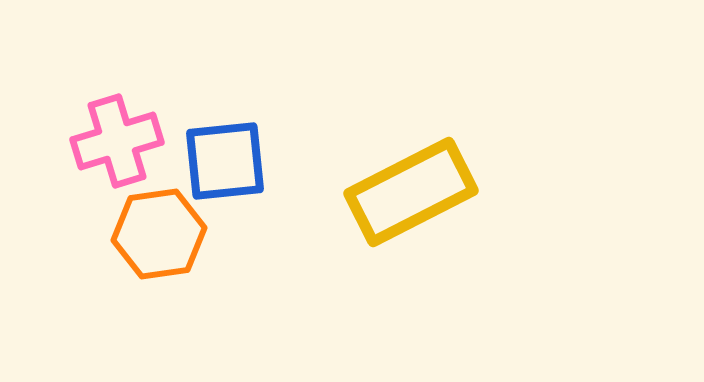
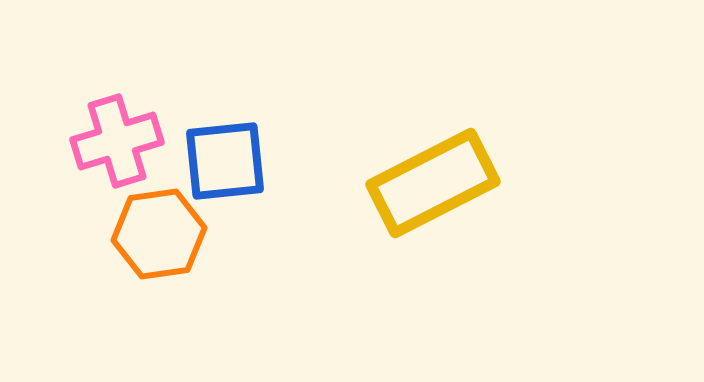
yellow rectangle: moved 22 px right, 9 px up
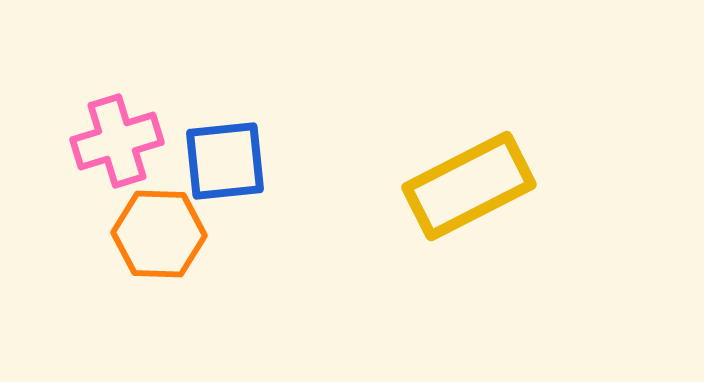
yellow rectangle: moved 36 px right, 3 px down
orange hexagon: rotated 10 degrees clockwise
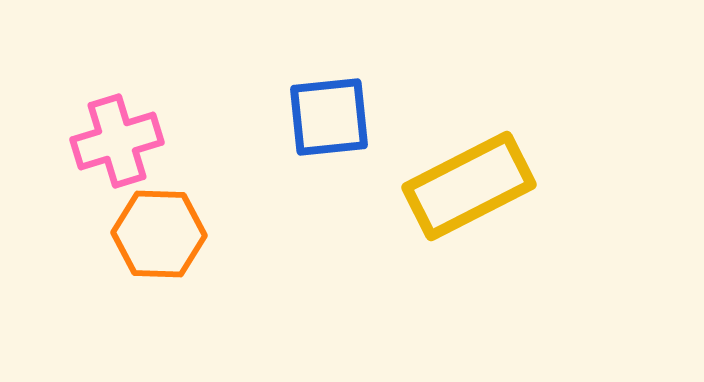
blue square: moved 104 px right, 44 px up
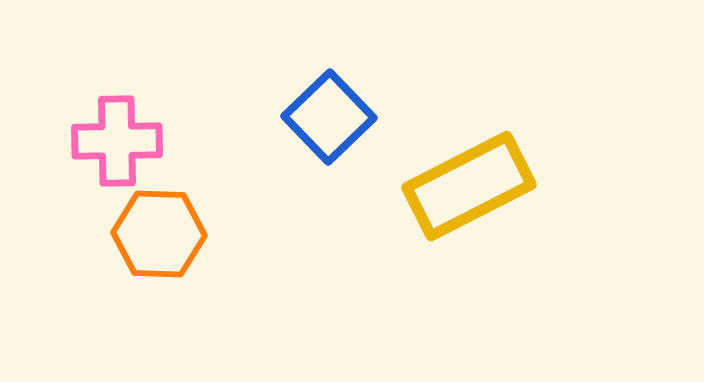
blue square: rotated 38 degrees counterclockwise
pink cross: rotated 16 degrees clockwise
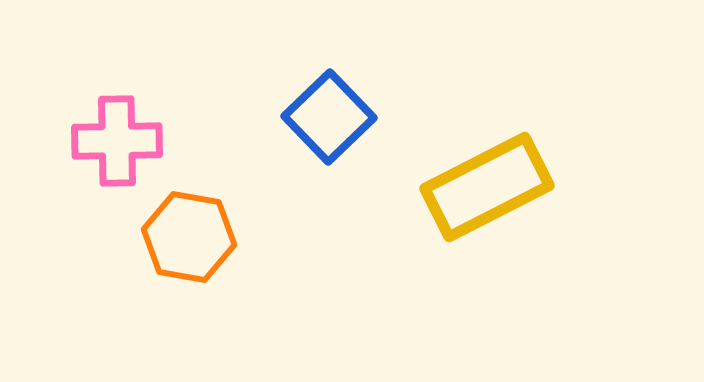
yellow rectangle: moved 18 px right, 1 px down
orange hexagon: moved 30 px right, 3 px down; rotated 8 degrees clockwise
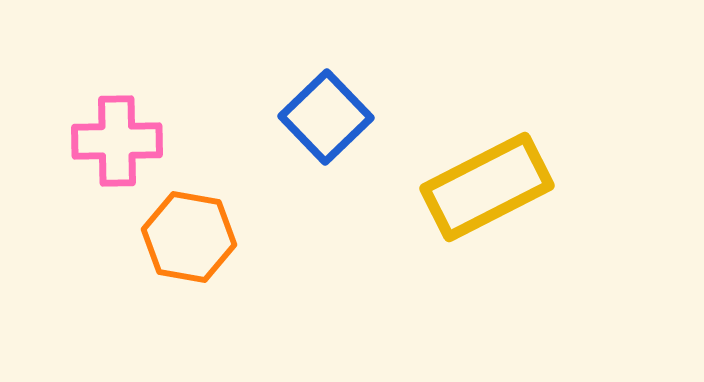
blue square: moved 3 px left
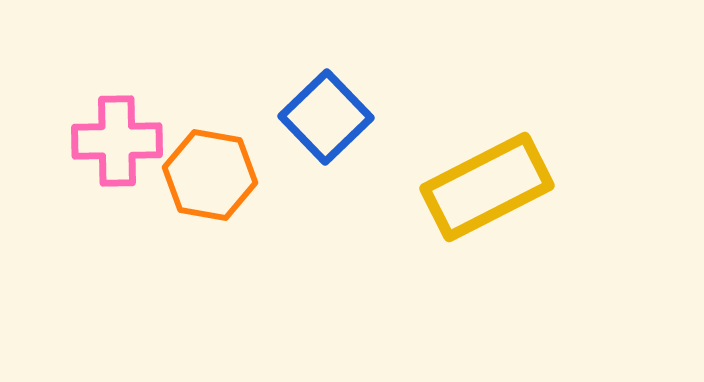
orange hexagon: moved 21 px right, 62 px up
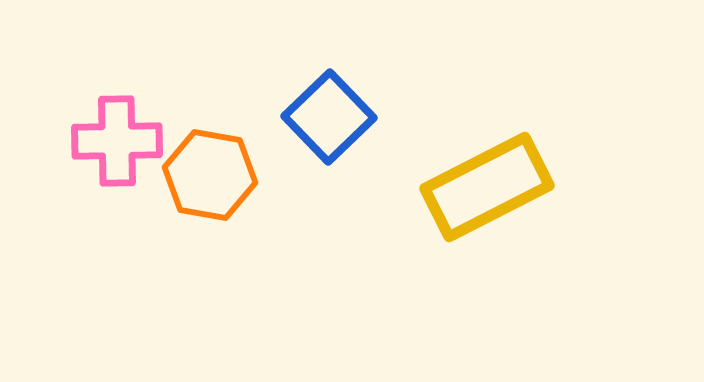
blue square: moved 3 px right
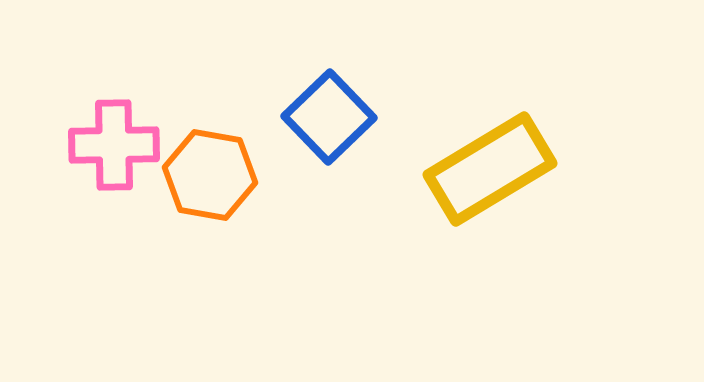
pink cross: moved 3 px left, 4 px down
yellow rectangle: moved 3 px right, 18 px up; rotated 4 degrees counterclockwise
